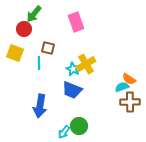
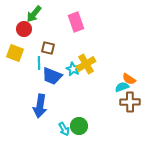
blue trapezoid: moved 20 px left, 14 px up
cyan arrow: moved 3 px up; rotated 64 degrees counterclockwise
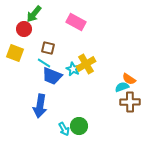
pink rectangle: rotated 42 degrees counterclockwise
cyan line: moved 5 px right; rotated 56 degrees counterclockwise
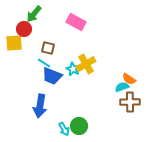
yellow square: moved 1 px left, 10 px up; rotated 24 degrees counterclockwise
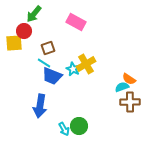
red circle: moved 2 px down
brown square: rotated 32 degrees counterclockwise
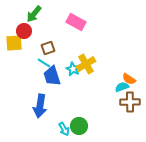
blue trapezoid: rotated 50 degrees clockwise
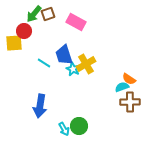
brown square: moved 34 px up
blue trapezoid: moved 12 px right, 21 px up
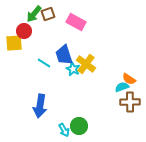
yellow cross: rotated 24 degrees counterclockwise
cyan arrow: moved 1 px down
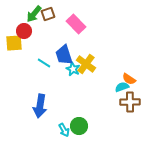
pink rectangle: moved 2 px down; rotated 18 degrees clockwise
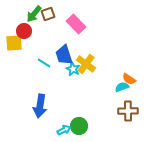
brown cross: moved 2 px left, 9 px down
cyan arrow: rotated 88 degrees counterclockwise
